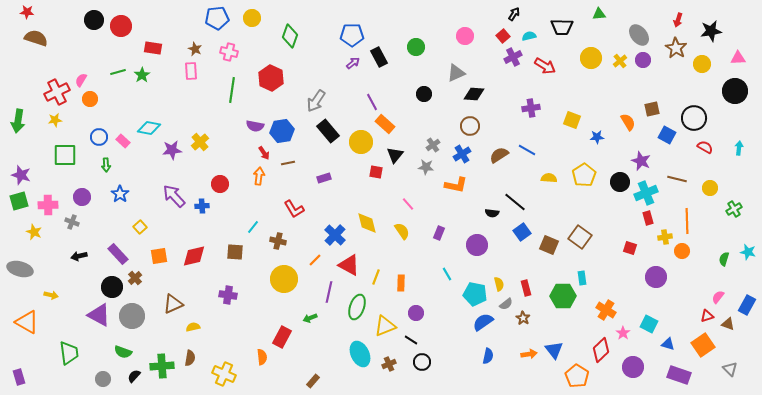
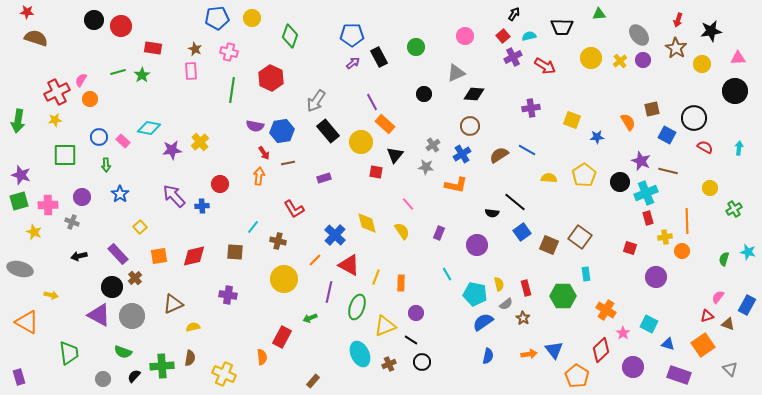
brown line at (677, 179): moved 9 px left, 8 px up
cyan rectangle at (582, 278): moved 4 px right, 4 px up
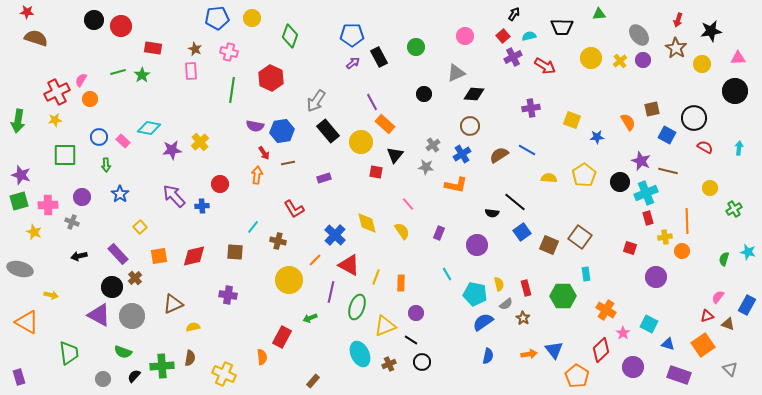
orange arrow at (259, 176): moved 2 px left, 1 px up
yellow circle at (284, 279): moved 5 px right, 1 px down
purple line at (329, 292): moved 2 px right
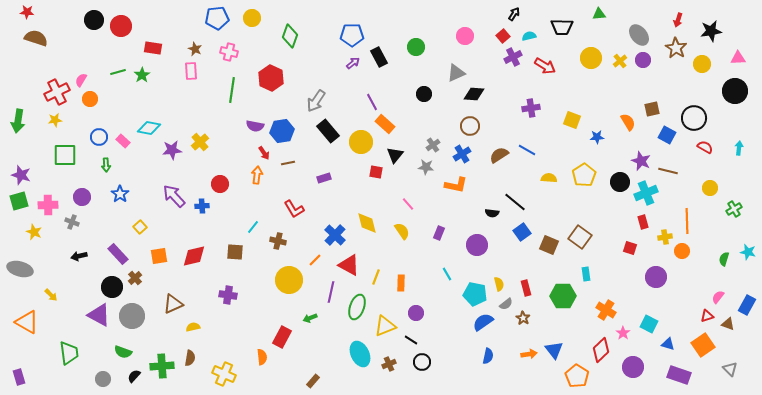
red rectangle at (648, 218): moved 5 px left, 4 px down
yellow arrow at (51, 295): rotated 32 degrees clockwise
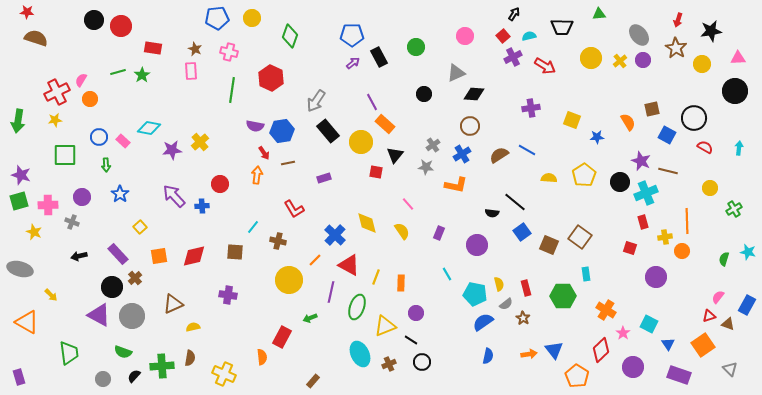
red triangle at (707, 316): moved 2 px right
blue triangle at (668, 344): rotated 40 degrees clockwise
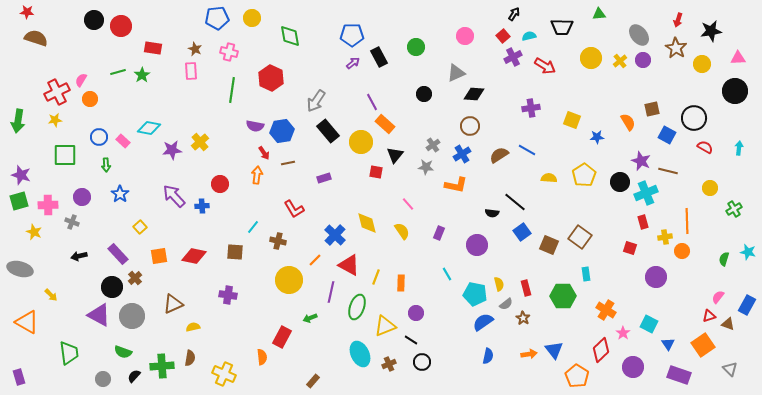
green diamond at (290, 36): rotated 30 degrees counterclockwise
red diamond at (194, 256): rotated 25 degrees clockwise
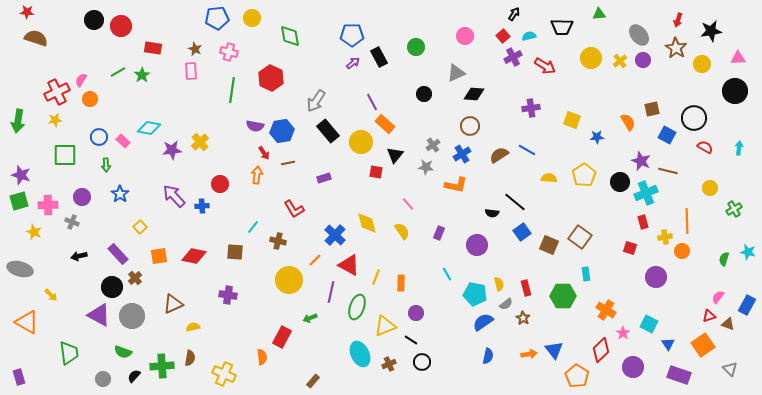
green line at (118, 72): rotated 14 degrees counterclockwise
